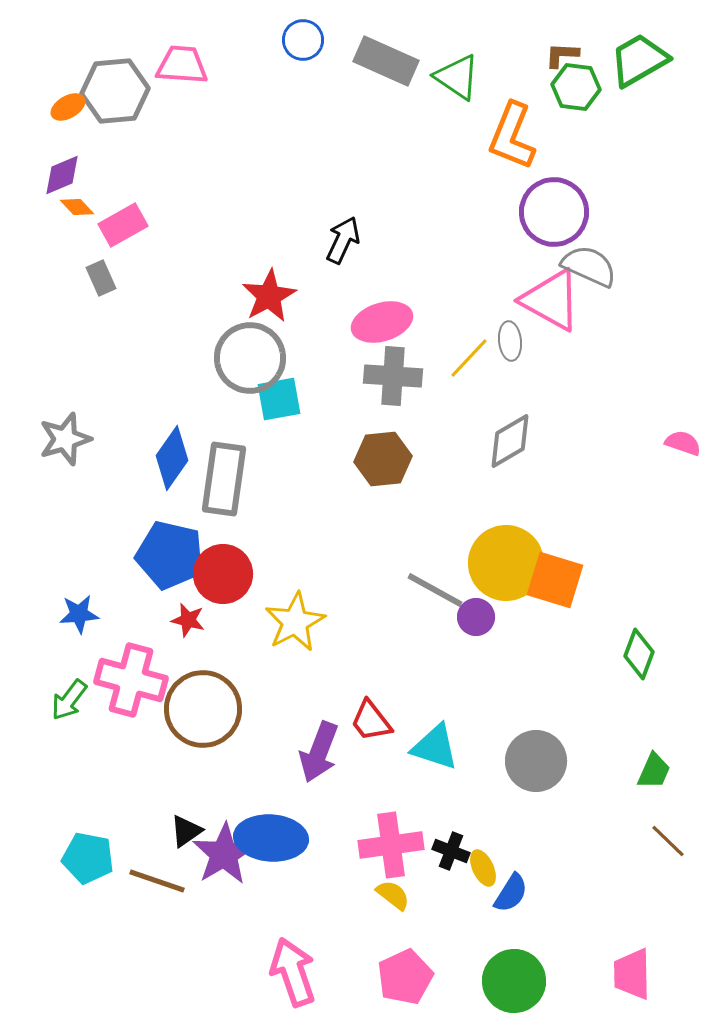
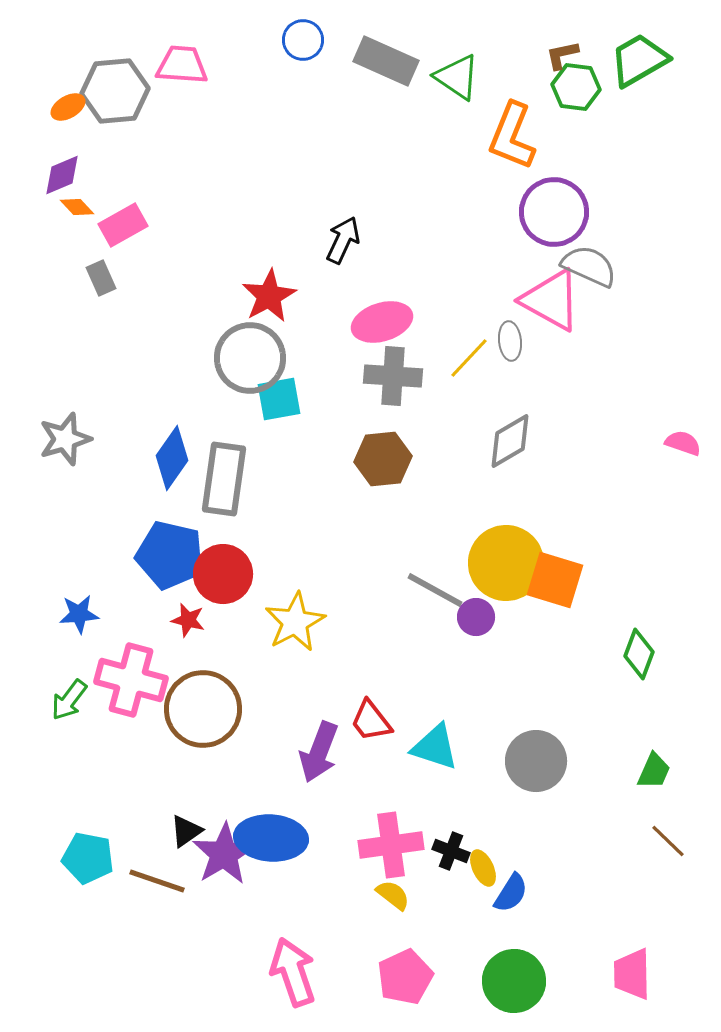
brown L-shape at (562, 55): rotated 15 degrees counterclockwise
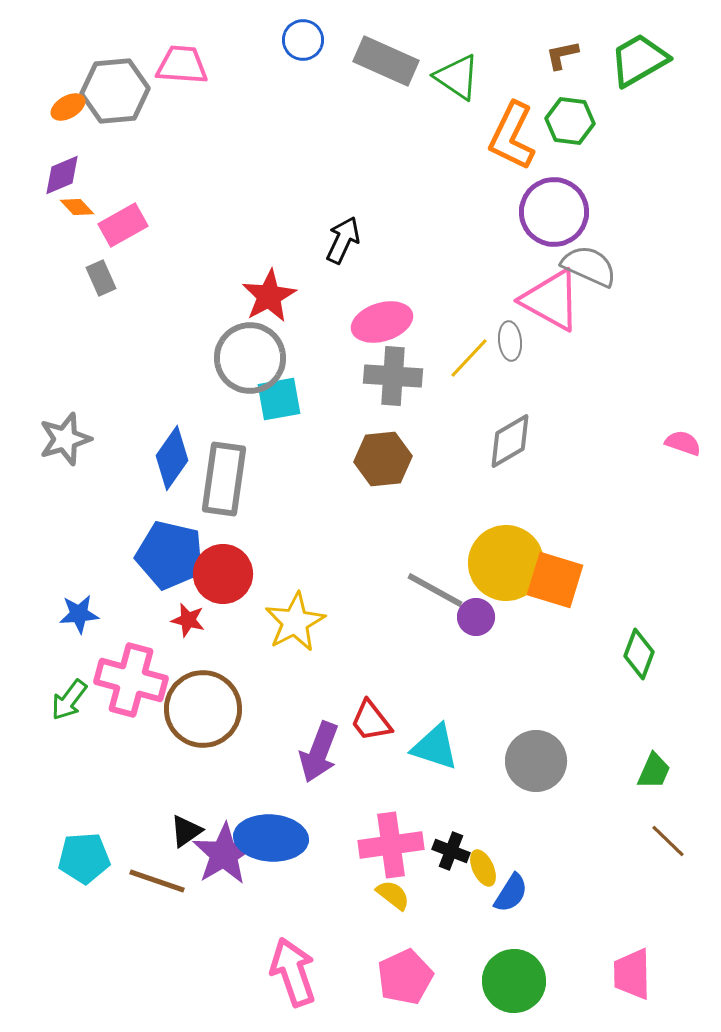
green hexagon at (576, 87): moved 6 px left, 34 px down
orange L-shape at (512, 136): rotated 4 degrees clockwise
cyan pentagon at (88, 858): moved 4 px left; rotated 15 degrees counterclockwise
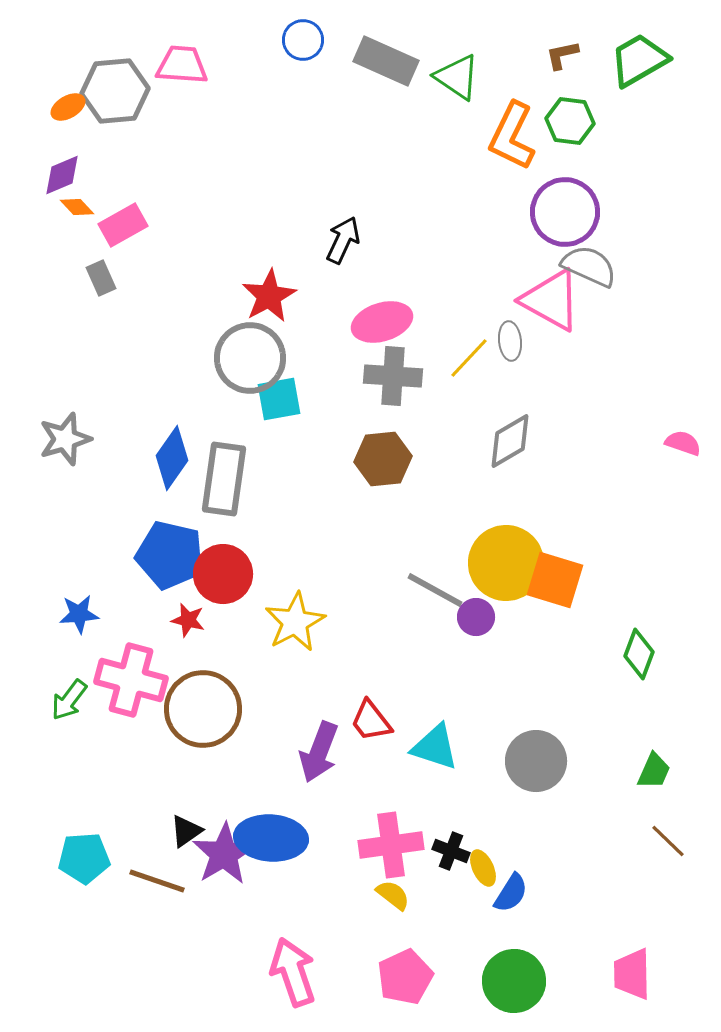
purple circle at (554, 212): moved 11 px right
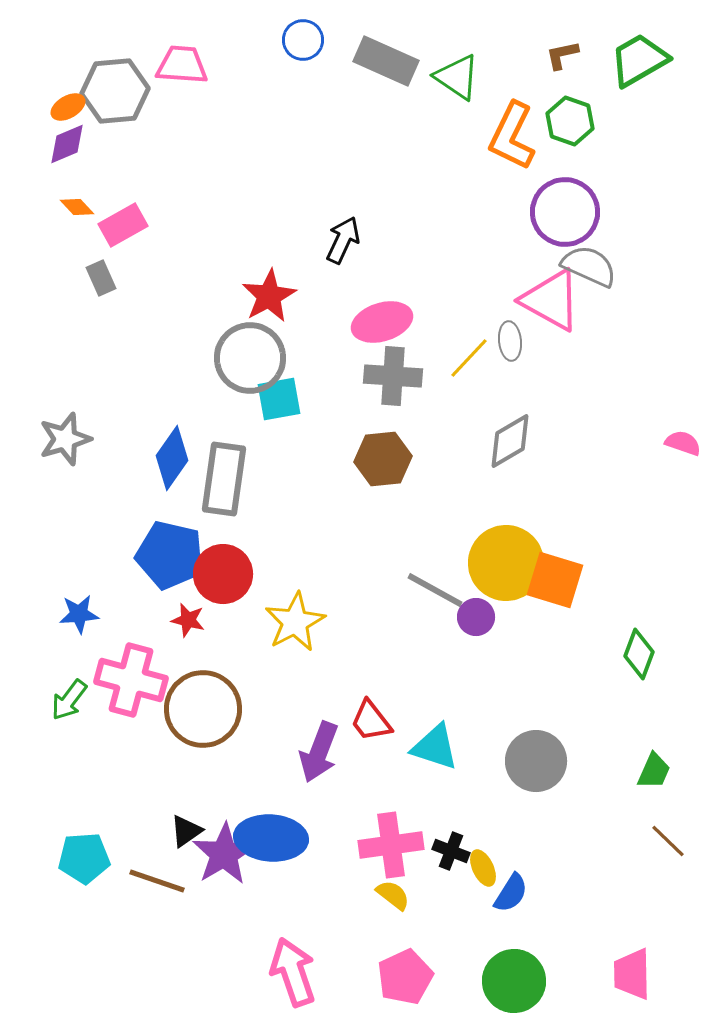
green hexagon at (570, 121): rotated 12 degrees clockwise
purple diamond at (62, 175): moved 5 px right, 31 px up
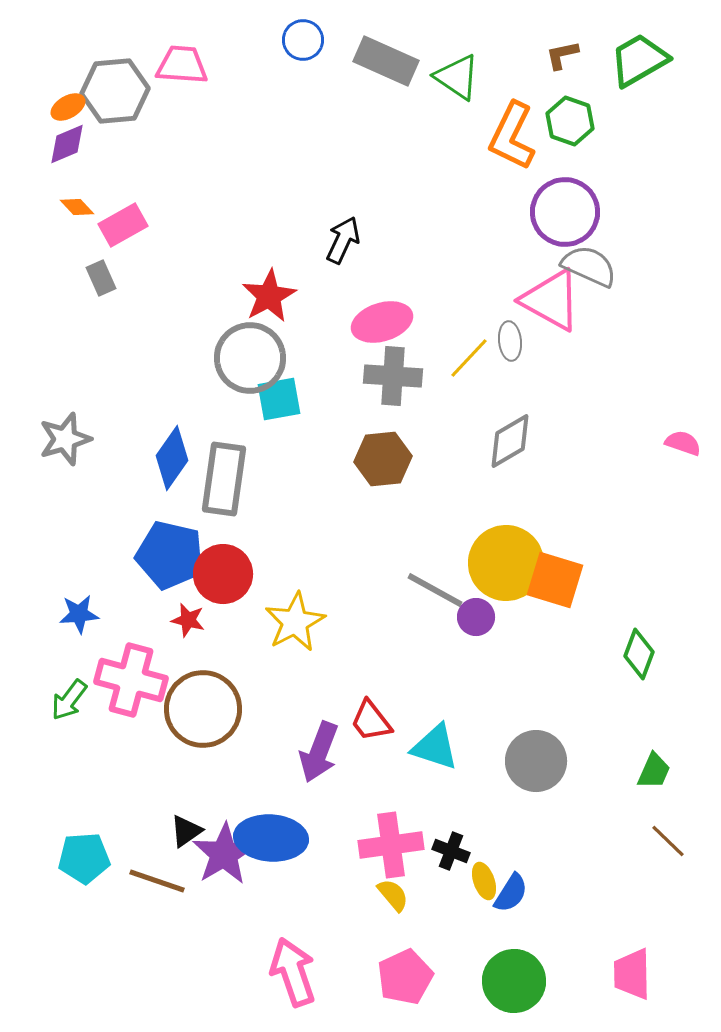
yellow ellipse at (483, 868): moved 1 px right, 13 px down; rotated 6 degrees clockwise
yellow semicircle at (393, 895): rotated 12 degrees clockwise
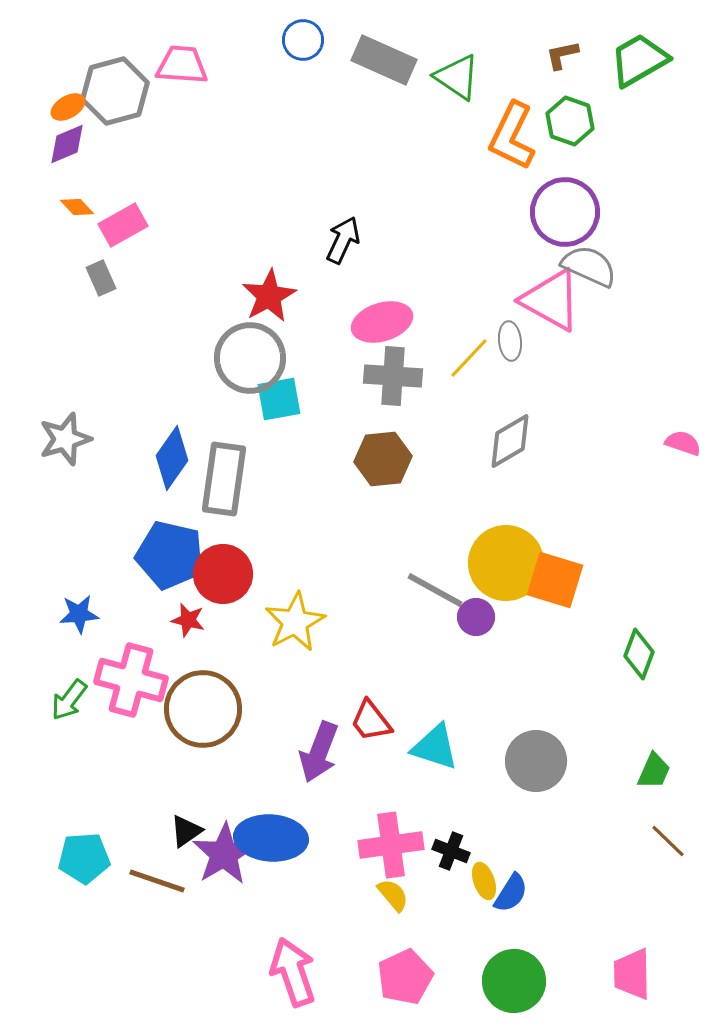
gray rectangle at (386, 61): moved 2 px left, 1 px up
gray hexagon at (115, 91): rotated 10 degrees counterclockwise
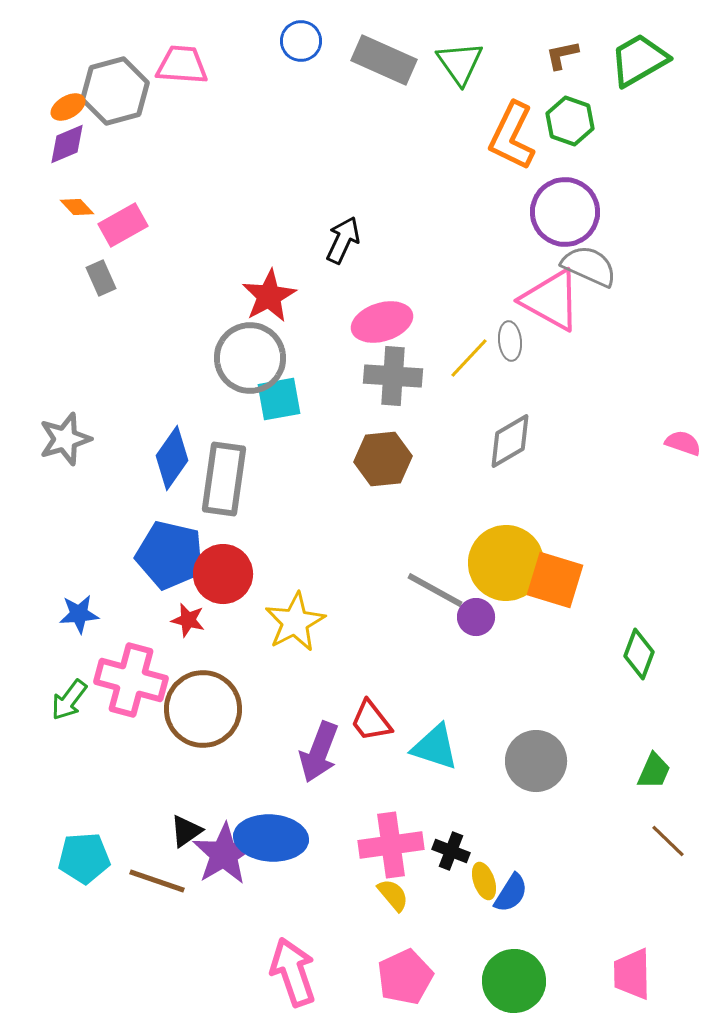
blue circle at (303, 40): moved 2 px left, 1 px down
green triangle at (457, 77): moved 3 px right, 14 px up; rotated 21 degrees clockwise
